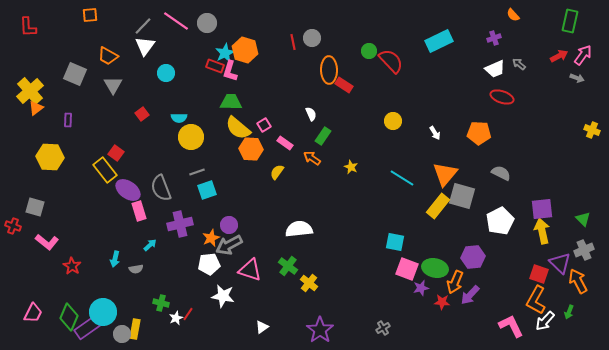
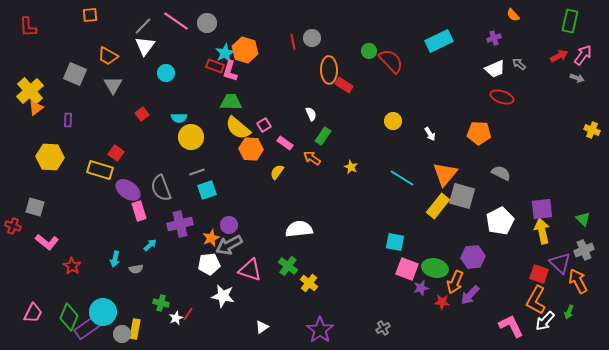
white arrow at (435, 133): moved 5 px left, 1 px down
yellow rectangle at (105, 170): moved 5 px left; rotated 35 degrees counterclockwise
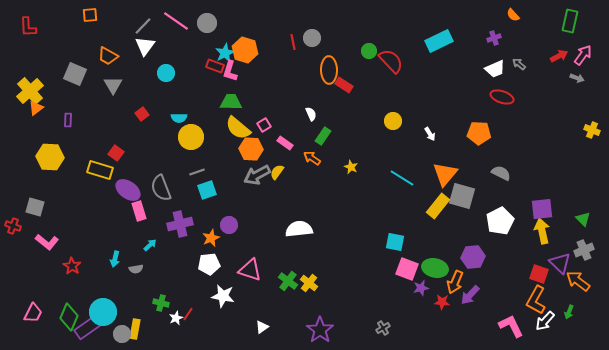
gray arrow at (229, 245): moved 28 px right, 70 px up
green cross at (288, 266): moved 15 px down
orange arrow at (578, 281): rotated 25 degrees counterclockwise
